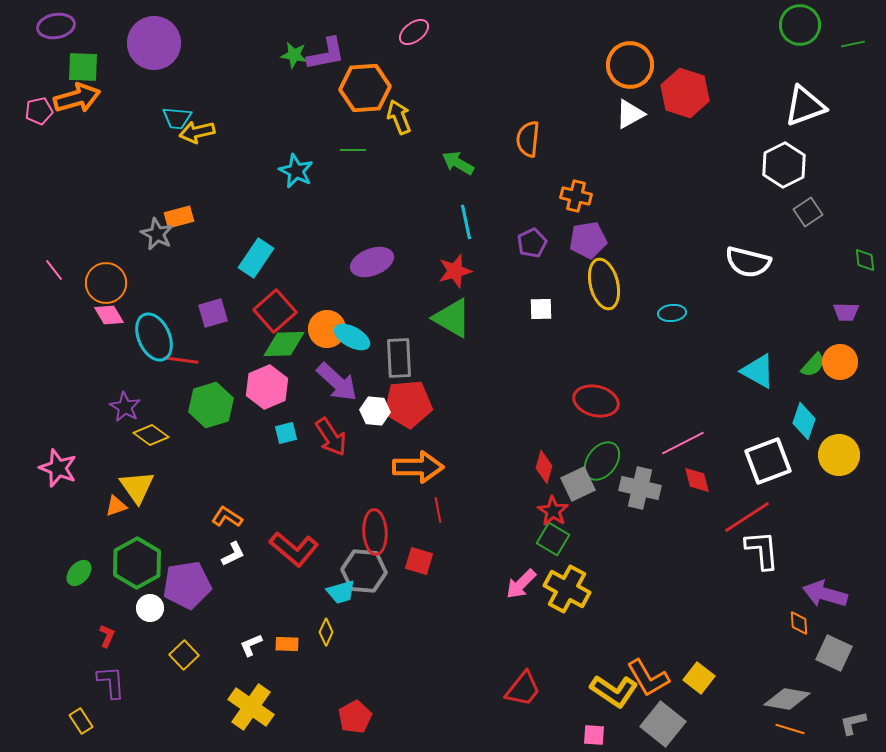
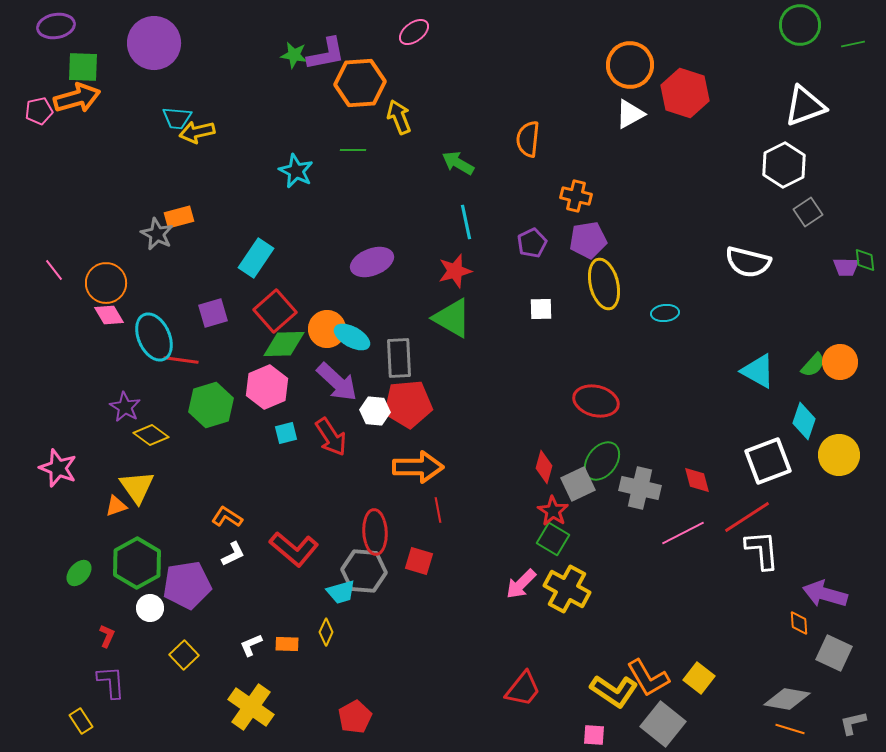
orange hexagon at (365, 88): moved 5 px left, 5 px up
purple trapezoid at (846, 312): moved 45 px up
cyan ellipse at (672, 313): moved 7 px left
pink line at (683, 443): moved 90 px down
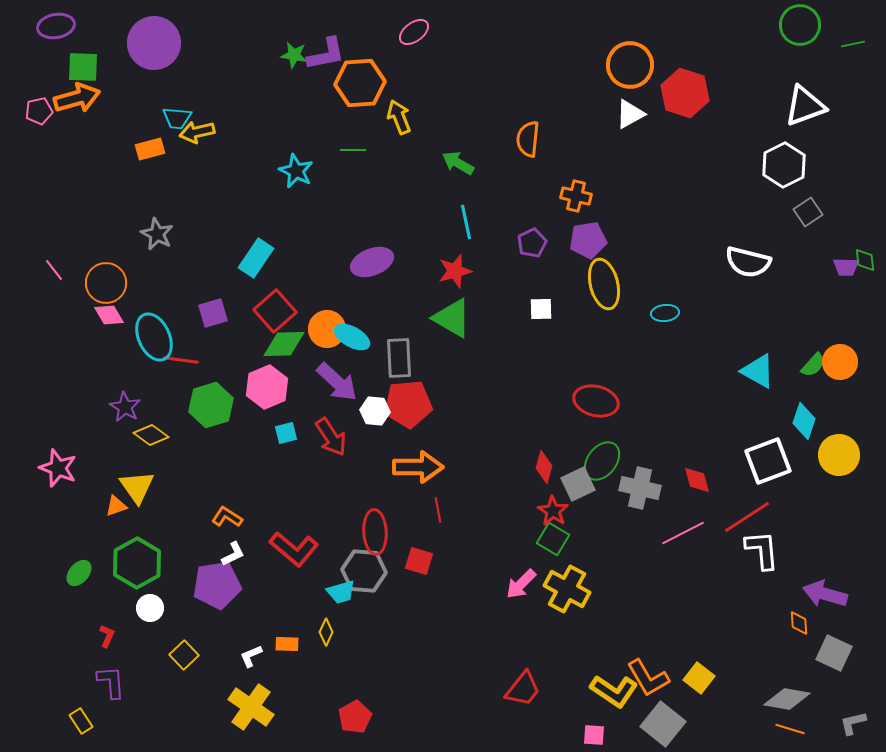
orange rectangle at (179, 217): moved 29 px left, 68 px up
purple pentagon at (187, 585): moved 30 px right
white L-shape at (251, 645): moved 11 px down
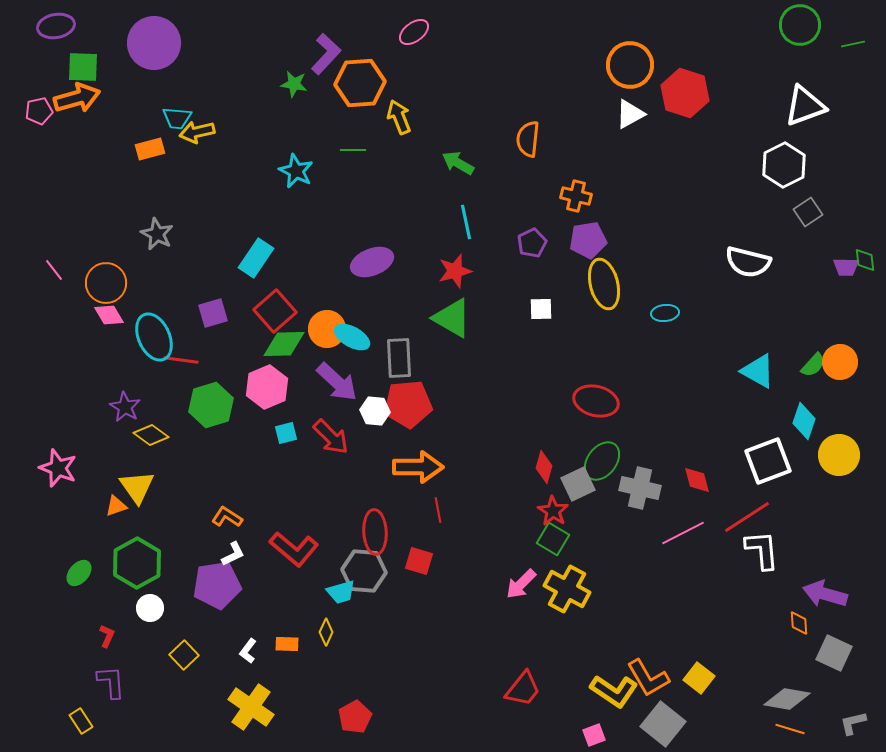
purple L-shape at (326, 54): rotated 36 degrees counterclockwise
green star at (294, 55): moved 29 px down
red arrow at (331, 437): rotated 12 degrees counterclockwise
white L-shape at (251, 656): moved 3 px left, 5 px up; rotated 30 degrees counterclockwise
pink square at (594, 735): rotated 25 degrees counterclockwise
